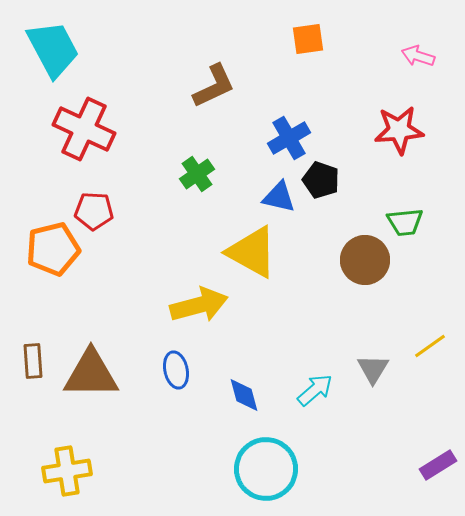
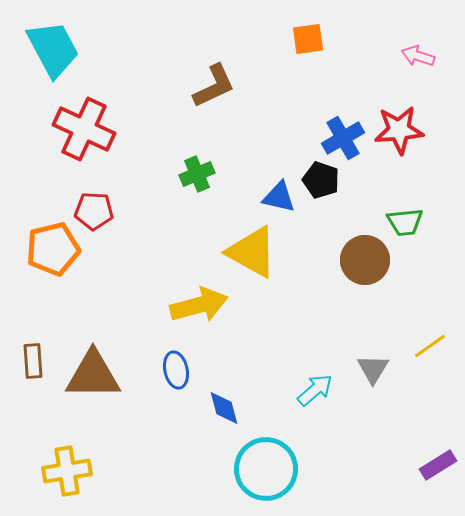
blue cross: moved 54 px right
green cross: rotated 12 degrees clockwise
brown triangle: moved 2 px right, 1 px down
blue diamond: moved 20 px left, 13 px down
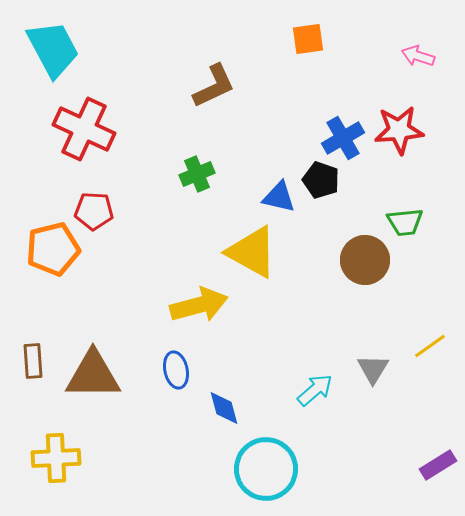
yellow cross: moved 11 px left, 13 px up; rotated 6 degrees clockwise
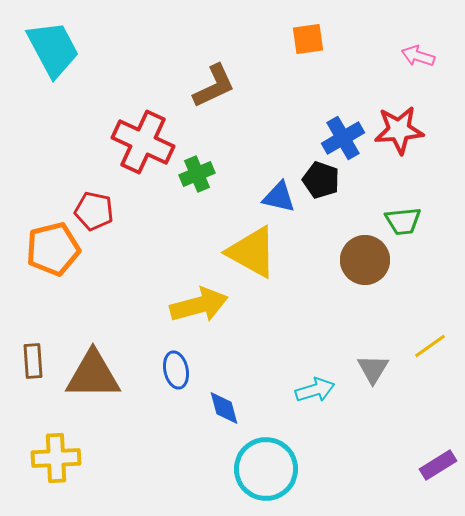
red cross: moved 59 px right, 13 px down
red pentagon: rotated 9 degrees clockwise
green trapezoid: moved 2 px left, 1 px up
cyan arrow: rotated 24 degrees clockwise
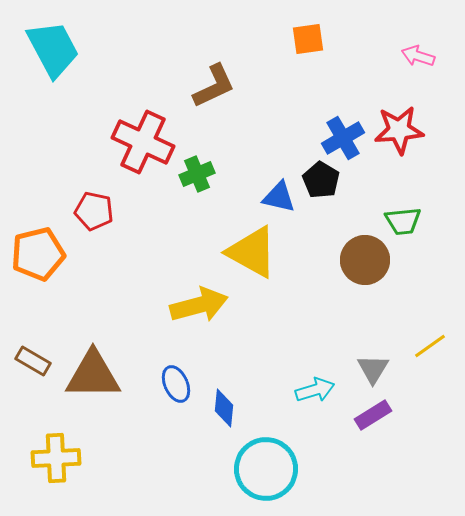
black pentagon: rotated 12 degrees clockwise
orange pentagon: moved 15 px left, 5 px down
brown rectangle: rotated 56 degrees counterclockwise
blue ellipse: moved 14 px down; rotated 12 degrees counterclockwise
blue diamond: rotated 21 degrees clockwise
purple rectangle: moved 65 px left, 50 px up
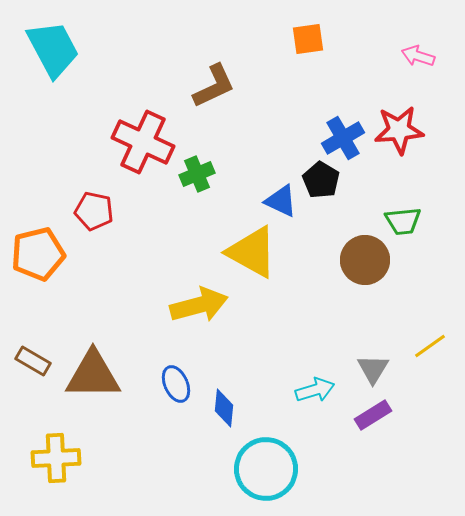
blue triangle: moved 2 px right, 4 px down; rotated 12 degrees clockwise
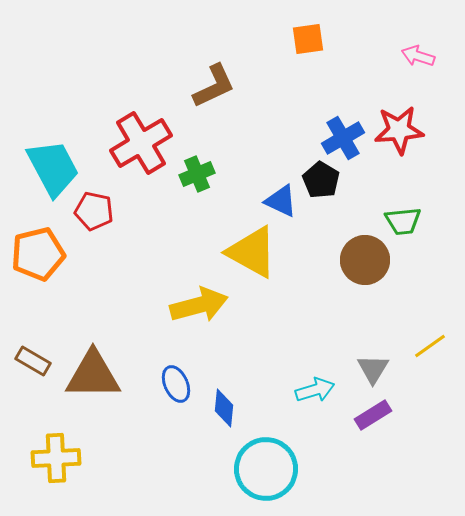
cyan trapezoid: moved 119 px down
red cross: moved 2 px left, 1 px down; rotated 34 degrees clockwise
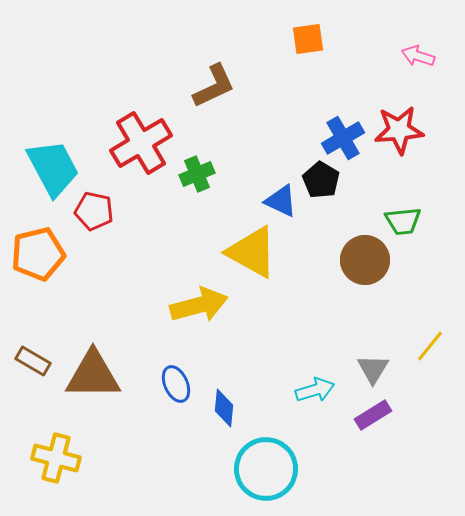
yellow line: rotated 16 degrees counterclockwise
yellow cross: rotated 18 degrees clockwise
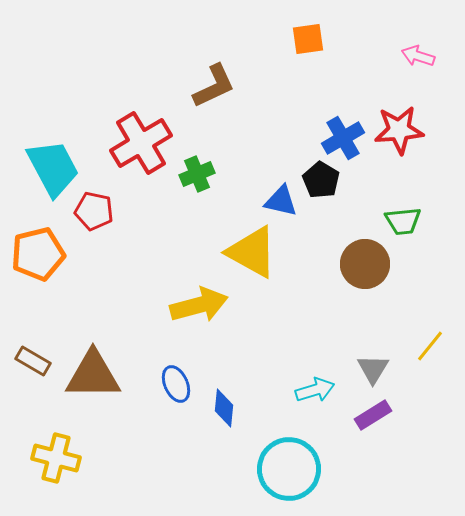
blue triangle: rotated 12 degrees counterclockwise
brown circle: moved 4 px down
cyan circle: moved 23 px right
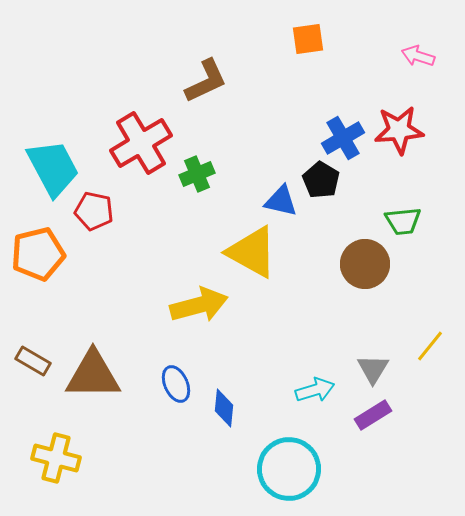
brown L-shape: moved 8 px left, 5 px up
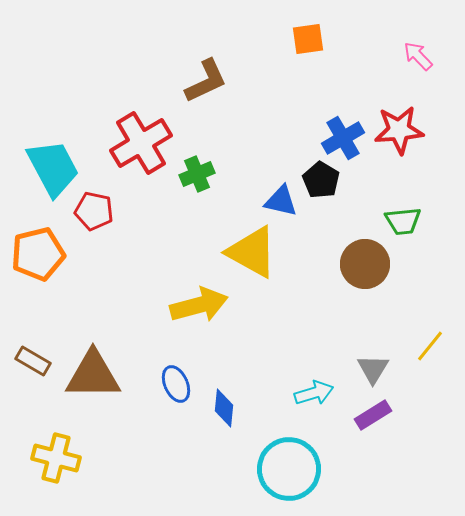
pink arrow: rotated 28 degrees clockwise
cyan arrow: moved 1 px left, 3 px down
